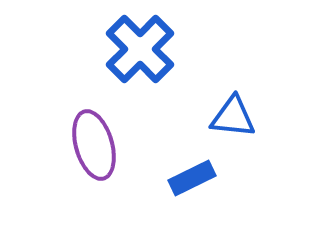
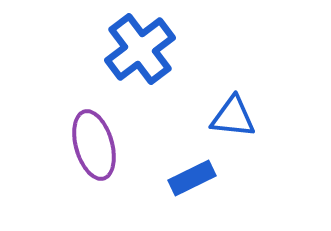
blue cross: rotated 8 degrees clockwise
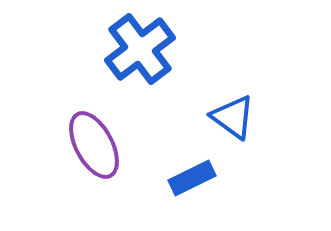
blue triangle: rotated 30 degrees clockwise
purple ellipse: rotated 12 degrees counterclockwise
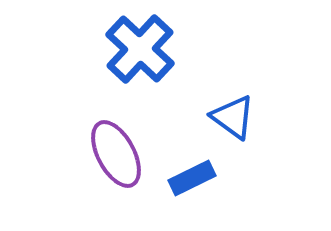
blue cross: rotated 10 degrees counterclockwise
purple ellipse: moved 22 px right, 9 px down
